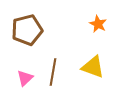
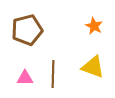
orange star: moved 4 px left, 2 px down
brown line: moved 2 px down; rotated 8 degrees counterclockwise
pink triangle: rotated 42 degrees clockwise
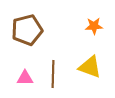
orange star: rotated 30 degrees counterclockwise
yellow triangle: moved 3 px left
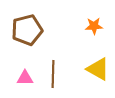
yellow triangle: moved 8 px right, 2 px down; rotated 10 degrees clockwise
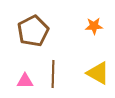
brown pentagon: moved 6 px right, 1 px down; rotated 12 degrees counterclockwise
yellow triangle: moved 4 px down
pink triangle: moved 3 px down
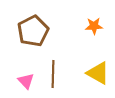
pink triangle: moved 1 px right; rotated 48 degrees clockwise
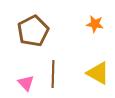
orange star: moved 1 px right, 2 px up; rotated 12 degrees clockwise
pink triangle: moved 2 px down
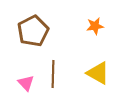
orange star: moved 2 px down; rotated 18 degrees counterclockwise
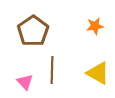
brown pentagon: rotated 8 degrees counterclockwise
brown line: moved 1 px left, 4 px up
pink triangle: moved 1 px left, 1 px up
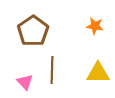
orange star: rotated 18 degrees clockwise
yellow triangle: rotated 30 degrees counterclockwise
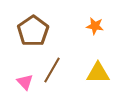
brown line: rotated 28 degrees clockwise
